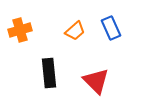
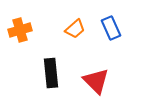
orange trapezoid: moved 2 px up
black rectangle: moved 2 px right
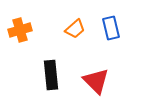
blue rectangle: rotated 10 degrees clockwise
black rectangle: moved 2 px down
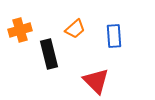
blue rectangle: moved 3 px right, 8 px down; rotated 10 degrees clockwise
black rectangle: moved 2 px left, 21 px up; rotated 8 degrees counterclockwise
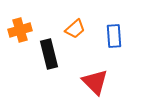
red triangle: moved 1 px left, 1 px down
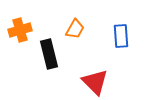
orange trapezoid: rotated 20 degrees counterclockwise
blue rectangle: moved 7 px right
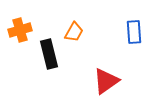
orange trapezoid: moved 1 px left, 3 px down
blue rectangle: moved 13 px right, 4 px up
red triangle: moved 11 px right, 1 px up; rotated 40 degrees clockwise
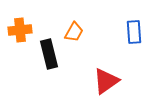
orange cross: rotated 10 degrees clockwise
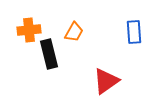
orange cross: moved 9 px right
